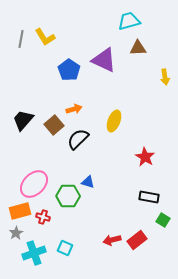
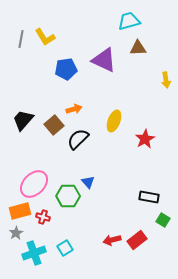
blue pentagon: moved 3 px left, 1 px up; rotated 30 degrees clockwise
yellow arrow: moved 1 px right, 3 px down
red star: moved 18 px up; rotated 12 degrees clockwise
blue triangle: rotated 32 degrees clockwise
cyan square: rotated 35 degrees clockwise
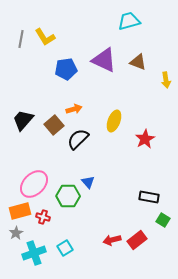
brown triangle: moved 14 px down; rotated 24 degrees clockwise
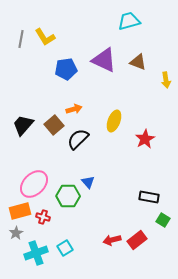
black trapezoid: moved 5 px down
cyan cross: moved 2 px right
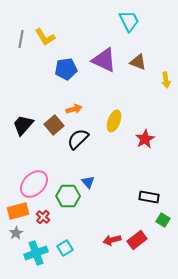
cyan trapezoid: rotated 80 degrees clockwise
orange rectangle: moved 2 px left
red cross: rotated 24 degrees clockwise
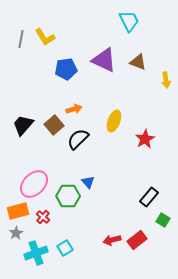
black rectangle: rotated 60 degrees counterclockwise
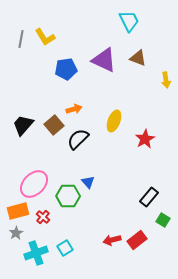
brown triangle: moved 4 px up
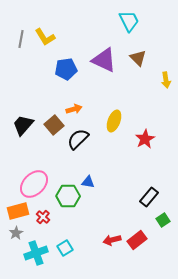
brown triangle: rotated 24 degrees clockwise
blue triangle: rotated 40 degrees counterclockwise
green square: rotated 24 degrees clockwise
